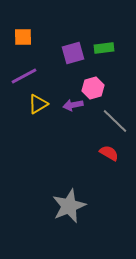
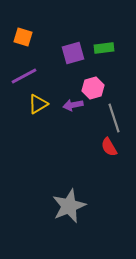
orange square: rotated 18 degrees clockwise
gray line: moved 1 px left, 3 px up; rotated 28 degrees clockwise
red semicircle: moved 6 px up; rotated 150 degrees counterclockwise
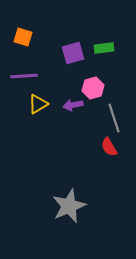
purple line: rotated 24 degrees clockwise
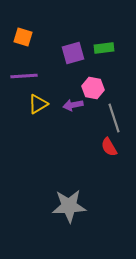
pink hexagon: rotated 25 degrees clockwise
gray star: rotated 20 degrees clockwise
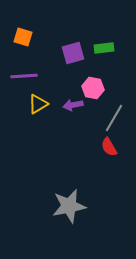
gray line: rotated 48 degrees clockwise
gray star: rotated 8 degrees counterclockwise
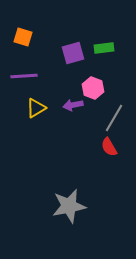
pink hexagon: rotated 10 degrees clockwise
yellow triangle: moved 2 px left, 4 px down
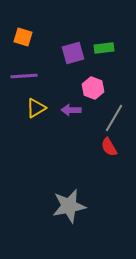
purple arrow: moved 2 px left, 5 px down; rotated 12 degrees clockwise
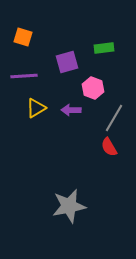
purple square: moved 6 px left, 9 px down
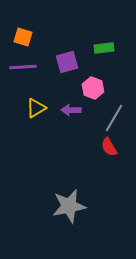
purple line: moved 1 px left, 9 px up
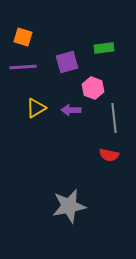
gray line: rotated 36 degrees counterclockwise
red semicircle: moved 8 px down; rotated 48 degrees counterclockwise
